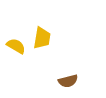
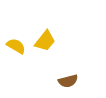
yellow trapezoid: moved 3 px right, 3 px down; rotated 30 degrees clockwise
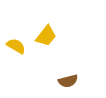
yellow trapezoid: moved 1 px right, 5 px up
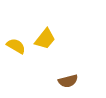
yellow trapezoid: moved 1 px left, 3 px down
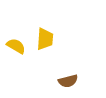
yellow trapezoid: rotated 35 degrees counterclockwise
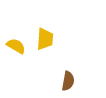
brown semicircle: rotated 66 degrees counterclockwise
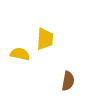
yellow semicircle: moved 4 px right, 8 px down; rotated 18 degrees counterclockwise
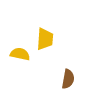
brown semicircle: moved 2 px up
